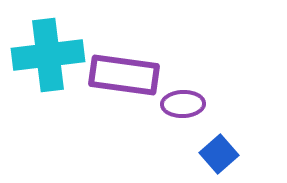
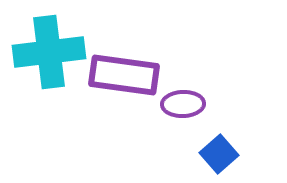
cyan cross: moved 1 px right, 3 px up
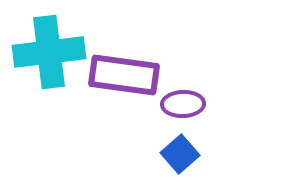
blue square: moved 39 px left
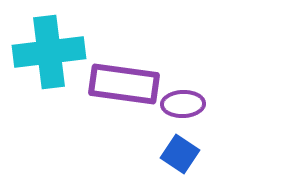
purple rectangle: moved 9 px down
blue square: rotated 15 degrees counterclockwise
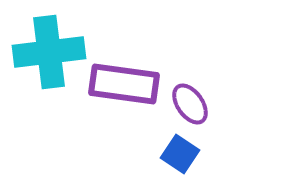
purple ellipse: moved 7 px right; rotated 57 degrees clockwise
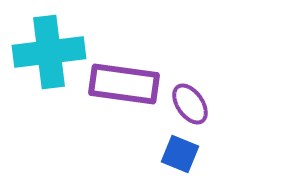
blue square: rotated 12 degrees counterclockwise
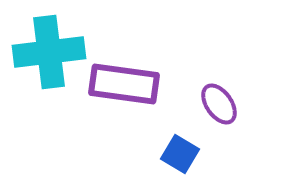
purple ellipse: moved 29 px right
blue square: rotated 9 degrees clockwise
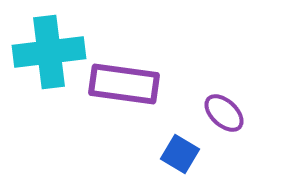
purple ellipse: moved 5 px right, 9 px down; rotated 12 degrees counterclockwise
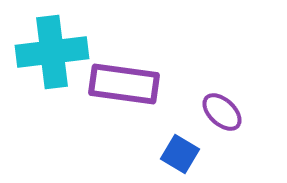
cyan cross: moved 3 px right
purple ellipse: moved 2 px left, 1 px up
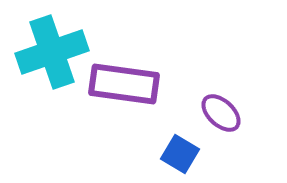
cyan cross: rotated 12 degrees counterclockwise
purple ellipse: moved 1 px left, 1 px down
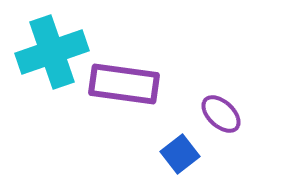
purple ellipse: moved 1 px down
blue square: rotated 21 degrees clockwise
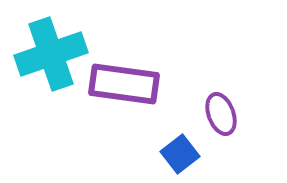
cyan cross: moved 1 px left, 2 px down
purple ellipse: rotated 27 degrees clockwise
